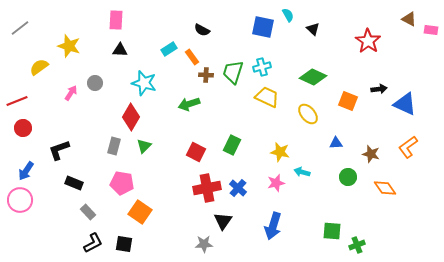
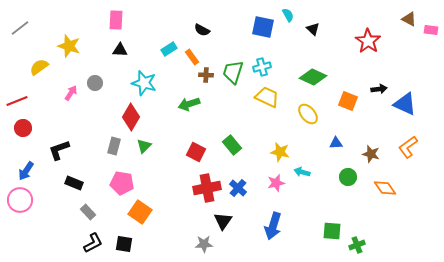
green rectangle at (232, 145): rotated 66 degrees counterclockwise
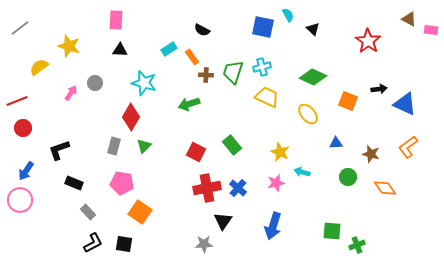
yellow star at (280, 152): rotated 12 degrees clockwise
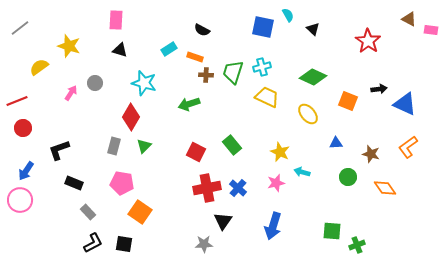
black triangle at (120, 50): rotated 14 degrees clockwise
orange rectangle at (192, 57): moved 3 px right; rotated 35 degrees counterclockwise
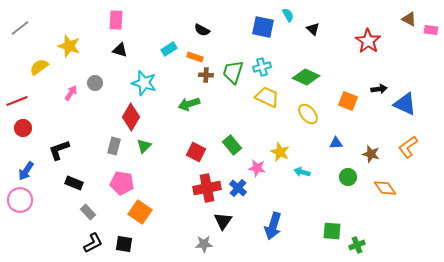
green diamond at (313, 77): moved 7 px left
pink star at (276, 183): moved 19 px left, 15 px up; rotated 24 degrees clockwise
